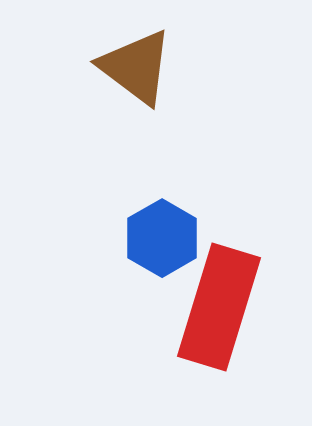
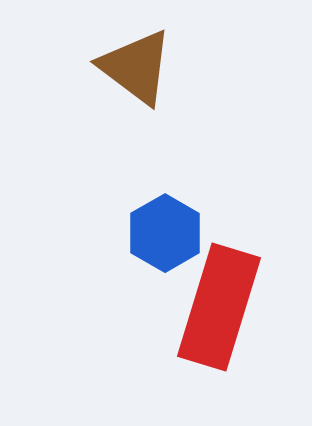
blue hexagon: moved 3 px right, 5 px up
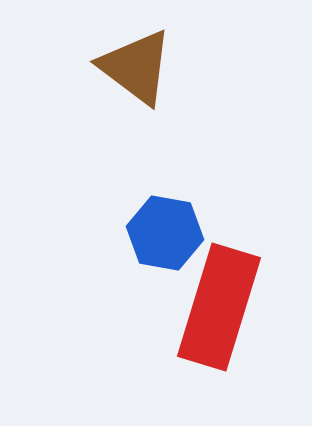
blue hexagon: rotated 20 degrees counterclockwise
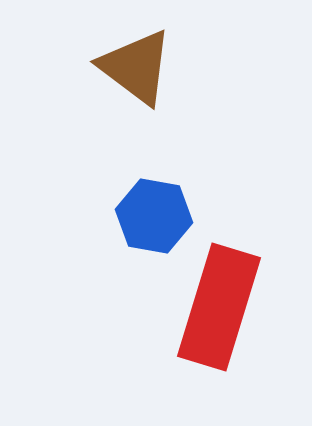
blue hexagon: moved 11 px left, 17 px up
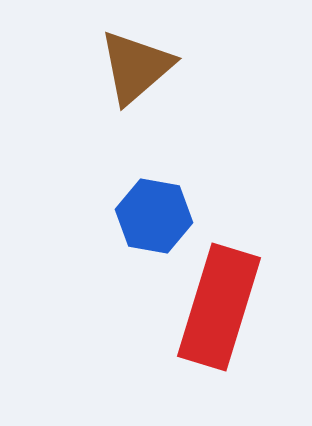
brown triangle: rotated 42 degrees clockwise
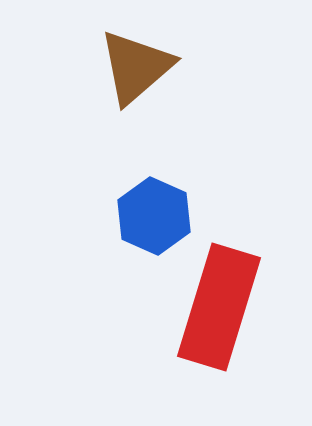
blue hexagon: rotated 14 degrees clockwise
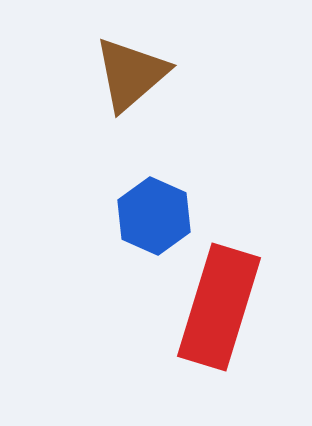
brown triangle: moved 5 px left, 7 px down
